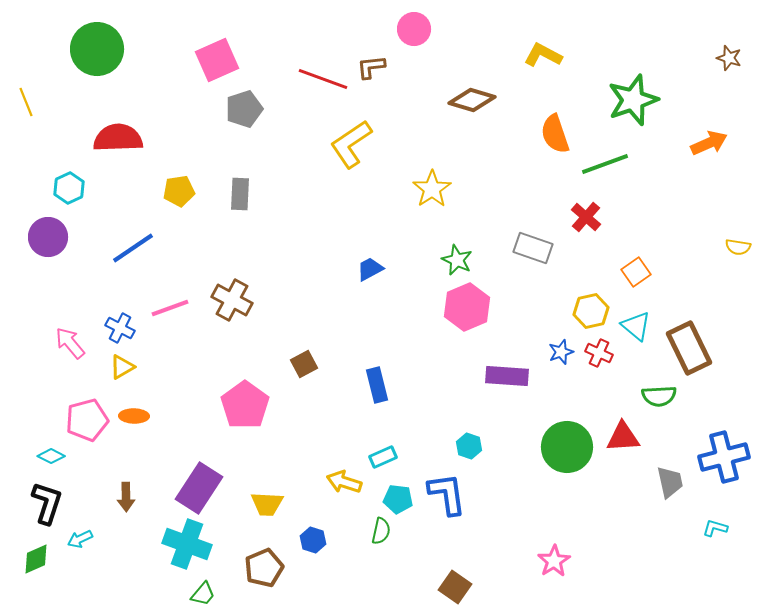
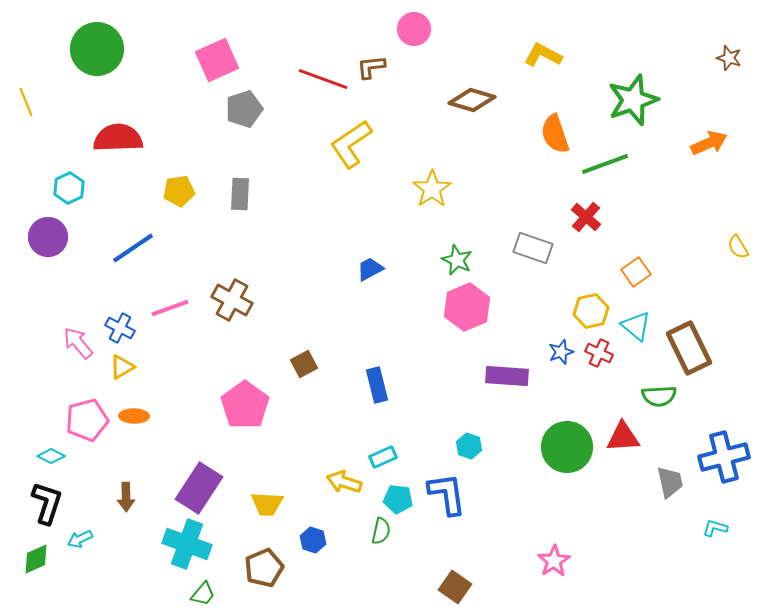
yellow semicircle at (738, 247): rotated 50 degrees clockwise
pink arrow at (70, 343): moved 8 px right
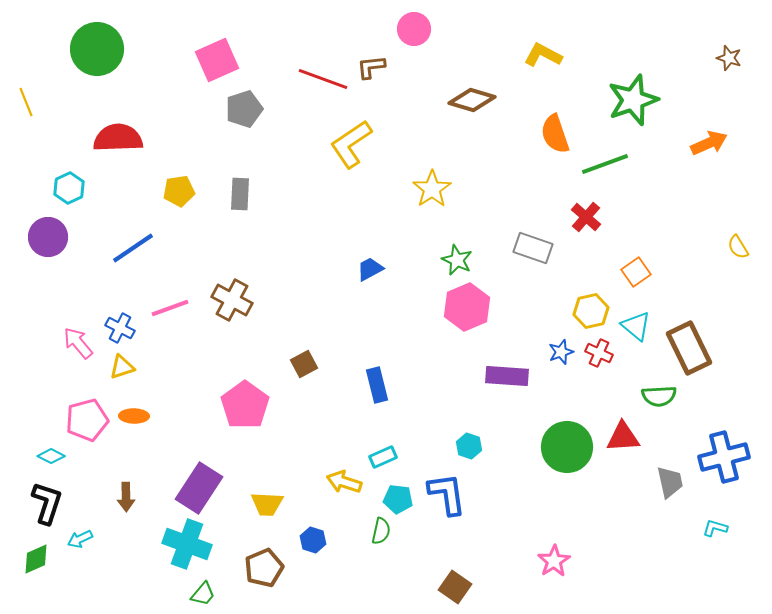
yellow triangle at (122, 367): rotated 12 degrees clockwise
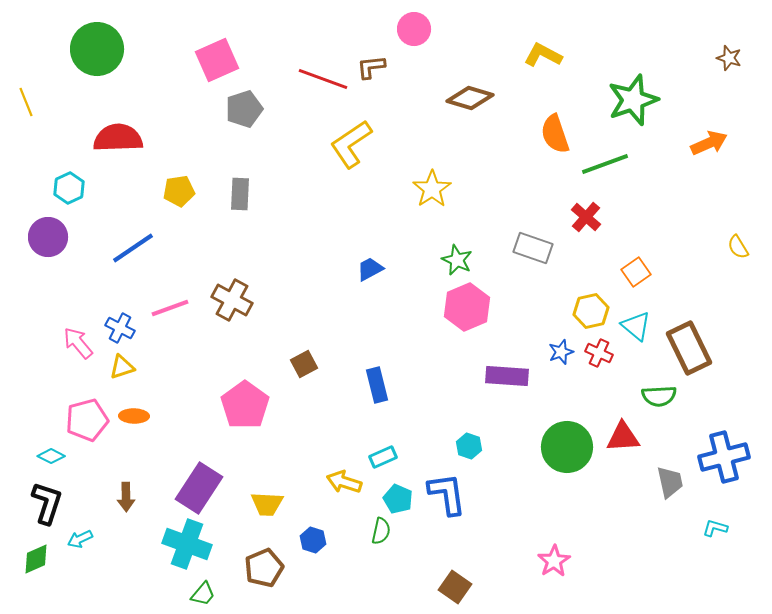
brown diamond at (472, 100): moved 2 px left, 2 px up
cyan pentagon at (398, 499): rotated 16 degrees clockwise
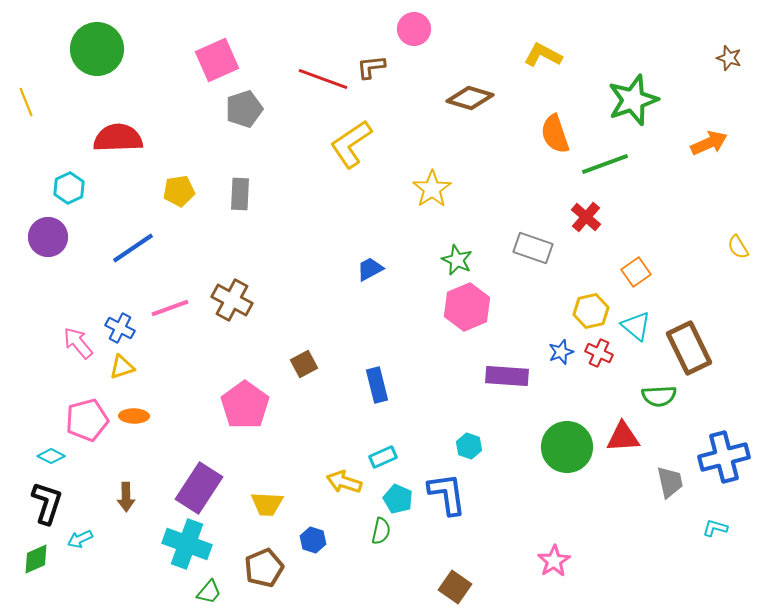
green trapezoid at (203, 594): moved 6 px right, 2 px up
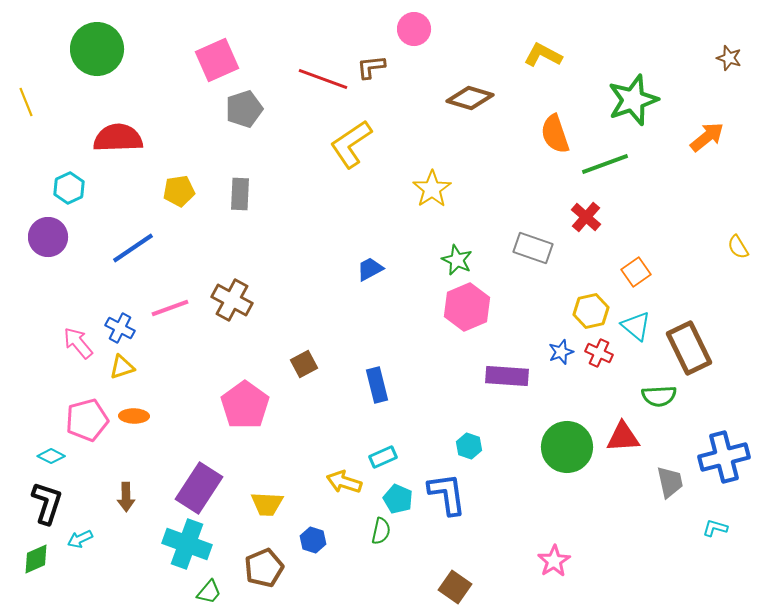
orange arrow at (709, 143): moved 2 px left, 6 px up; rotated 15 degrees counterclockwise
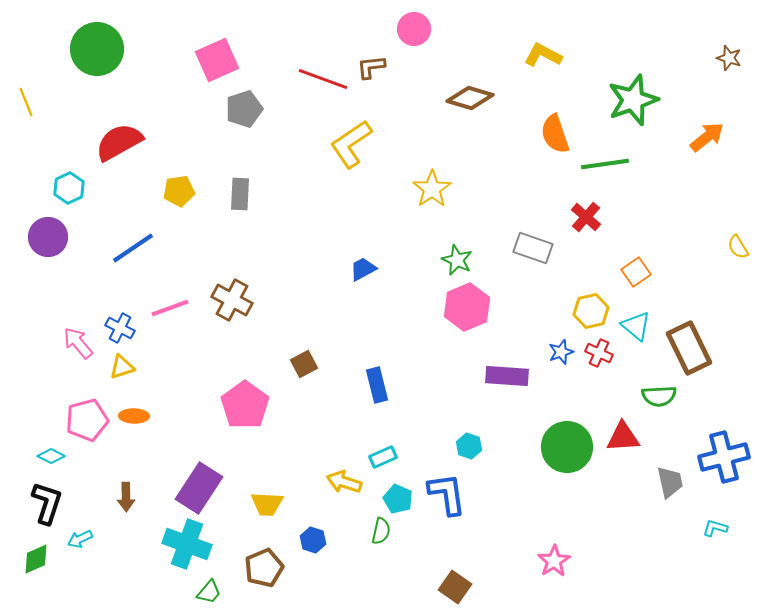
red semicircle at (118, 138): moved 1 px right, 4 px down; rotated 27 degrees counterclockwise
green line at (605, 164): rotated 12 degrees clockwise
blue trapezoid at (370, 269): moved 7 px left
